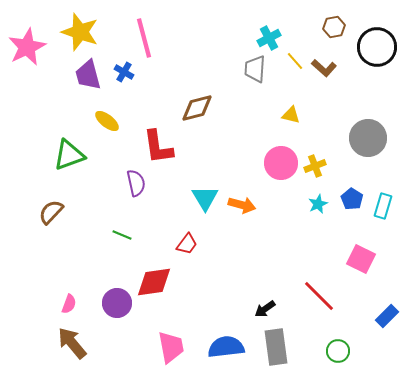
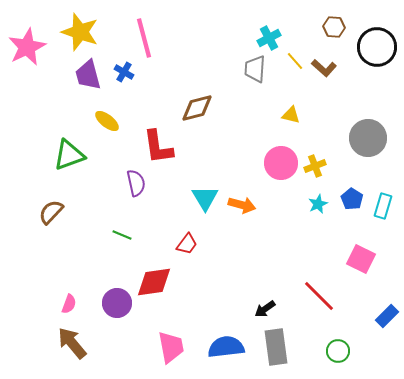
brown hexagon: rotated 15 degrees clockwise
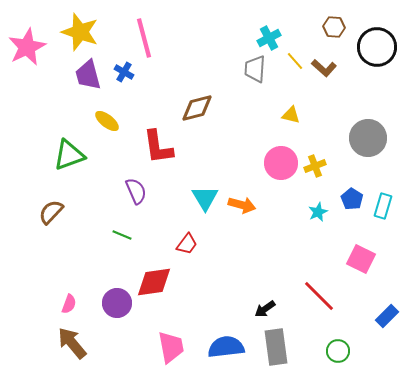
purple semicircle: moved 8 px down; rotated 12 degrees counterclockwise
cyan star: moved 8 px down
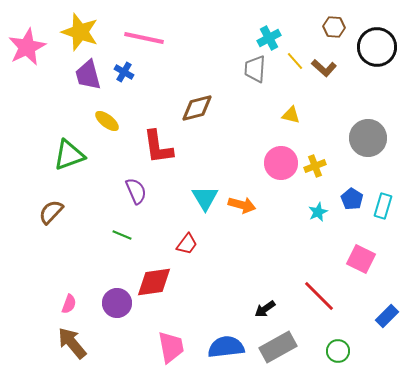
pink line: rotated 63 degrees counterclockwise
gray rectangle: moved 2 px right; rotated 69 degrees clockwise
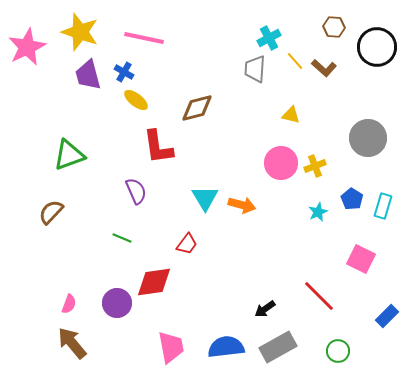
yellow ellipse: moved 29 px right, 21 px up
green line: moved 3 px down
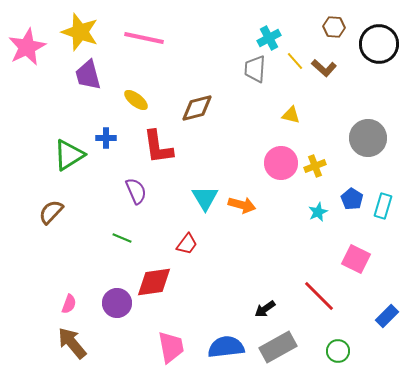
black circle: moved 2 px right, 3 px up
blue cross: moved 18 px left, 66 px down; rotated 30 degrees counterclockwise
green triangle: rotated 12 degrees counterclockwise
pink square: moved 5 px left
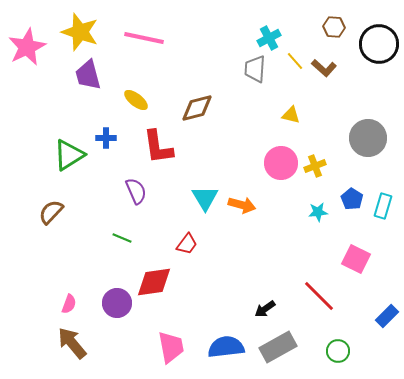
cyan star: rotated 18 degrees clockwise
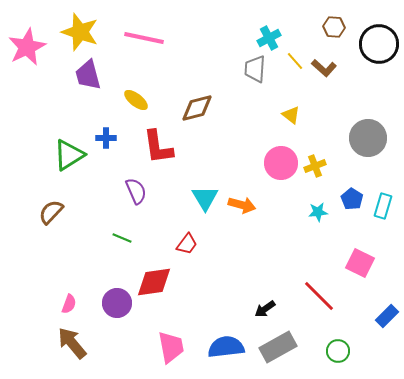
yellow triangle: rotated 24 degrees clockwise
pink square: moved 4 px right, 4 px down
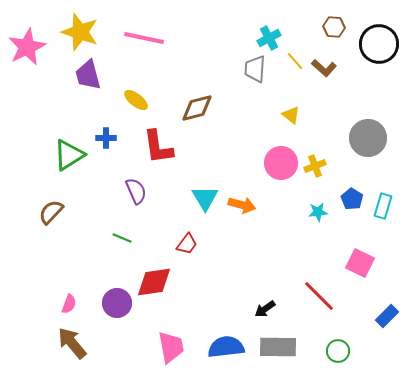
gray rectangle: rotated 30 degrees clockwise
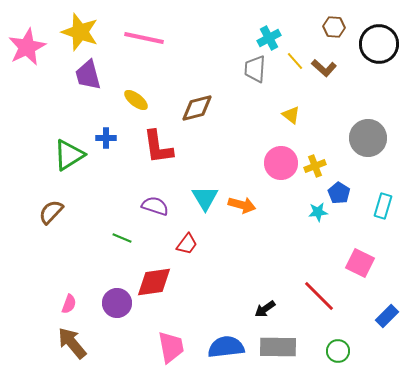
purple semicircle: moved 19 px right, 15 px down; rotated 48 degrees counterclockwise
blue pentagon: moved 13 px left, 6 px up
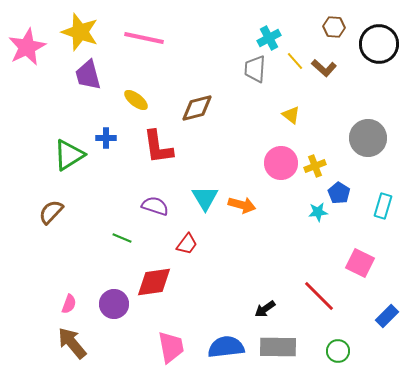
purple circle: moved 3 px left, 1 px down
